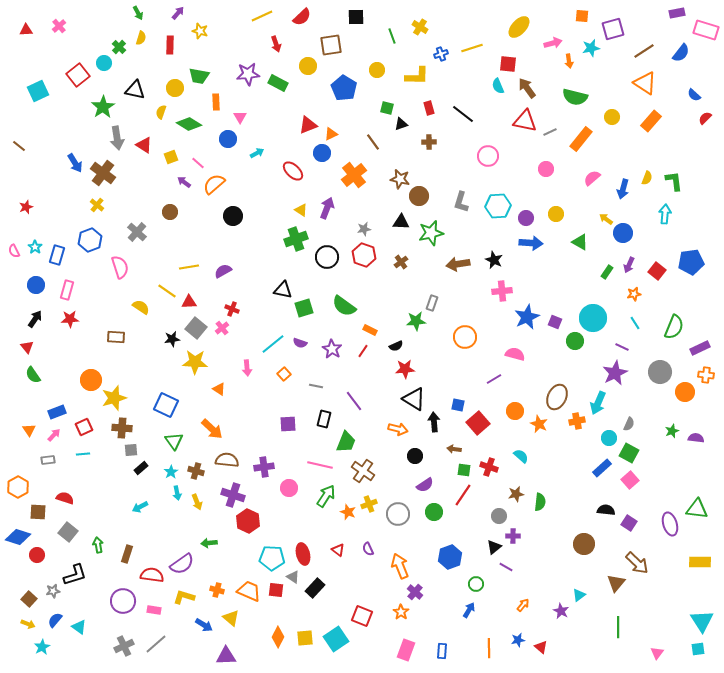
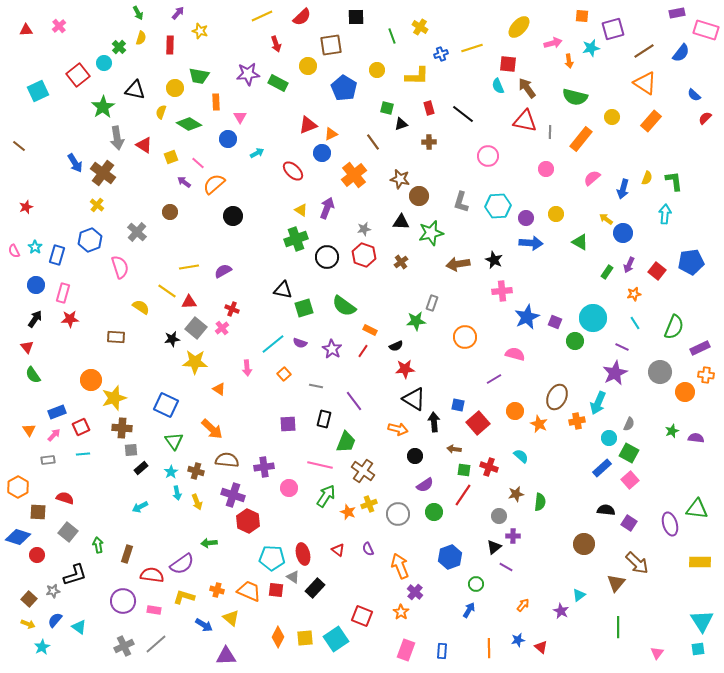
gray line at (550, 132): rotated 64 degrees counterclockwise
pink rectangle at (67, 290): moved 4 px left, 3 px down
red square at (84, 427): moved 3 px left
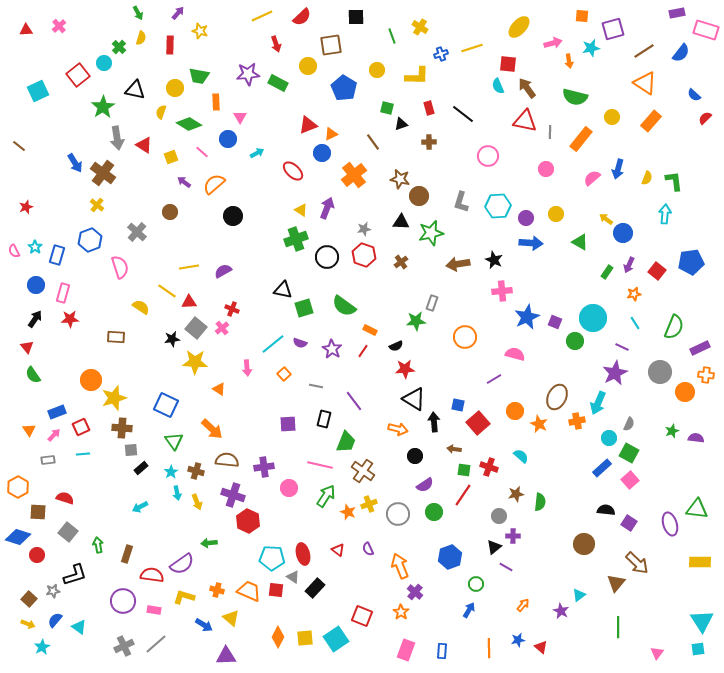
pink line at (198, 163): moved 4 px right, 11 px up
blue arrow at (623, 189): moved 5 px left, 20 px up
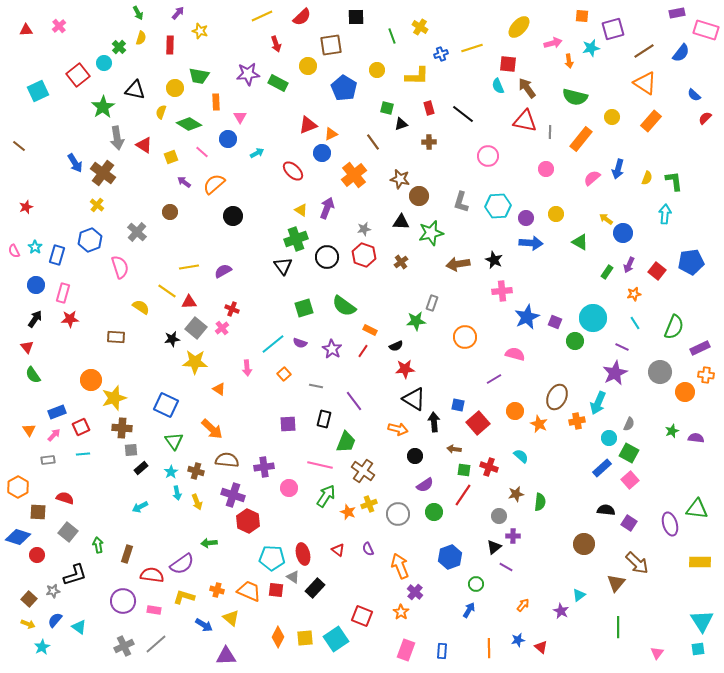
black triangle at (283, 290): moved 24 px up; rotated 42 degrees clockwise
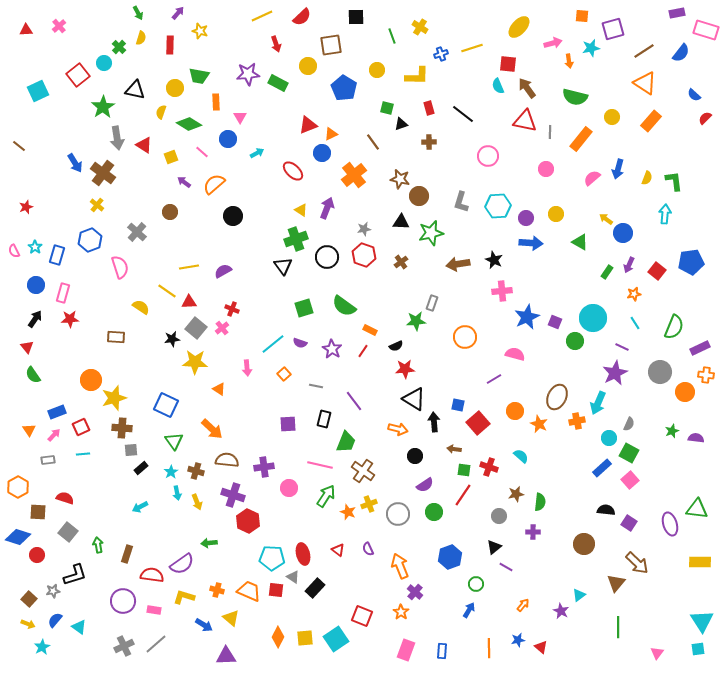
purple cross at (513, 536): moved 20 px right, 4 px up
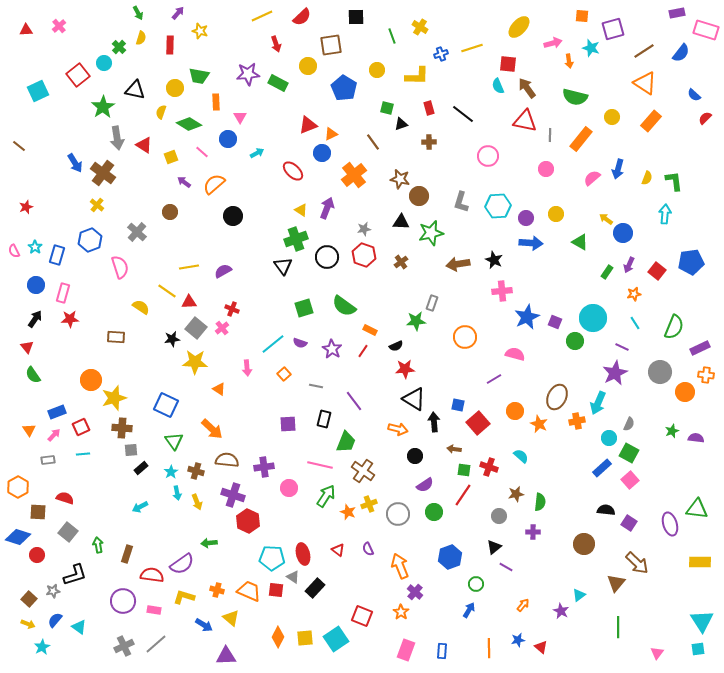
cyan star at (591, 48): rotated 30 degrees clockwise
gray line at (550, 132): moved 3 px down
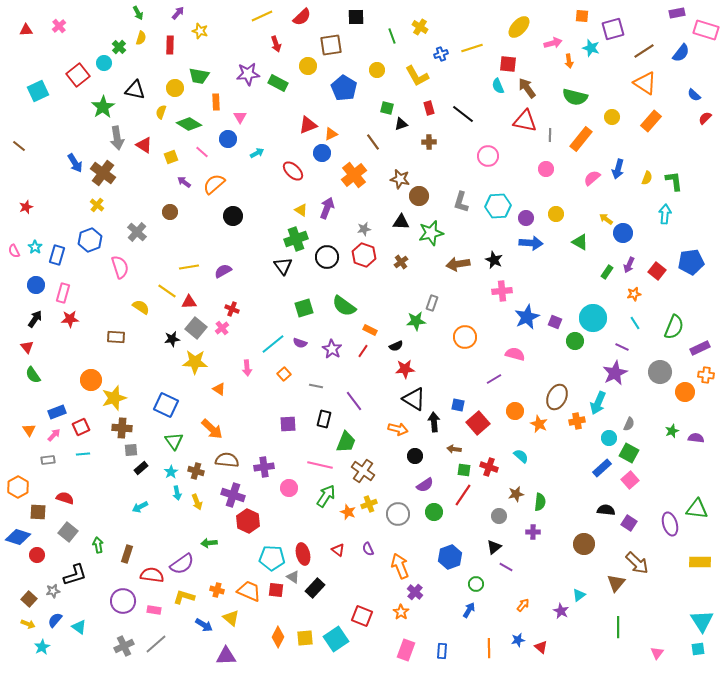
yellow L-shape at (417, 76): rotated 60 degrees clockwise
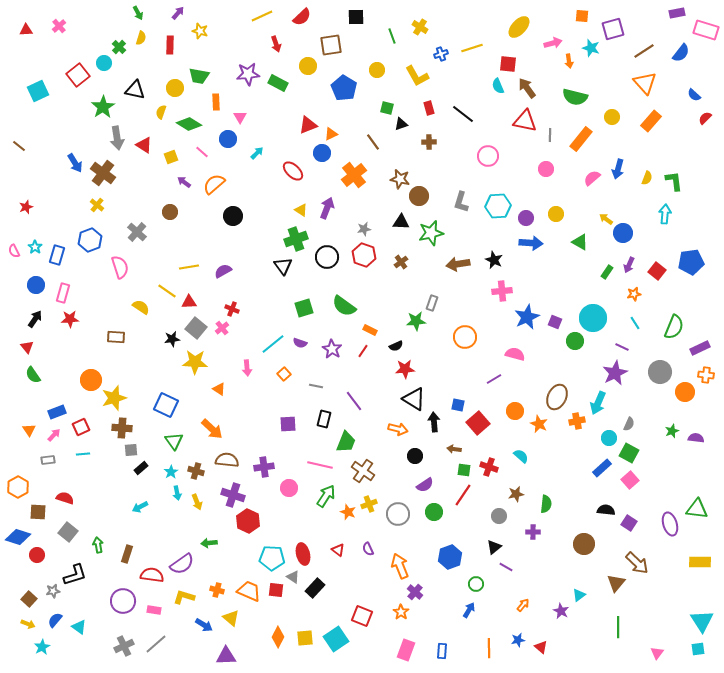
orange triangle at (645, 83): rotated 15 degrees clockwise
cyan arrow at (257, 153): rotated 16 degrees counterclockwise
green semicircle at (540, 502): moved 6 px right, 2 px down
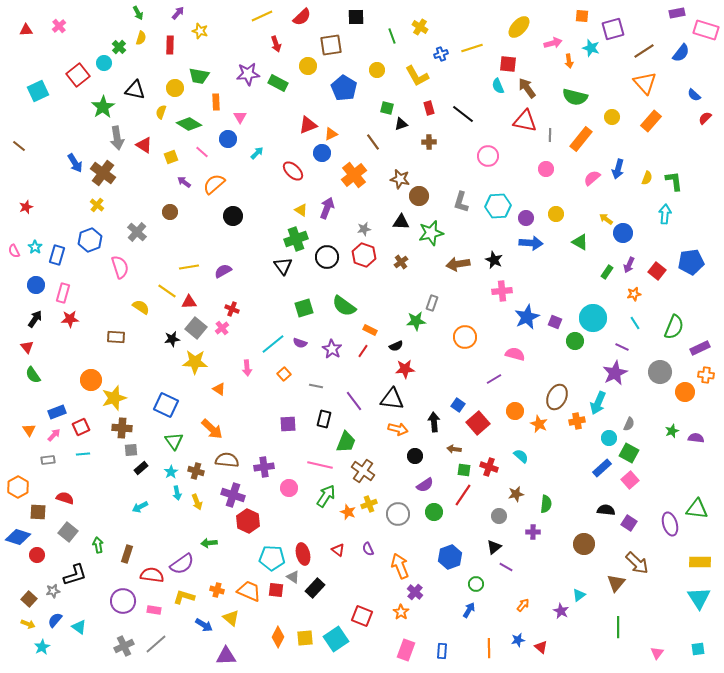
black triangle at (414, 399): moved 22 px left; rotated 25 degrees counterclockwise
blue square at (458, 405): rotated 24 degrees clockwise
cyan triangle at (702, 621): moved 3 px left, 23 px up
